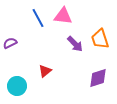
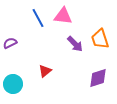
cyan circle: moved 4 px left, 2 px up
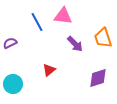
blue line: moved 1 px left, 4 px down
orange trapezoid: moved 3 px right, 1 px up
red triangle: moved 4 px right, 1 px up
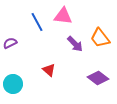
orange trapezoid: moved 3 px left; rotated 20 degrees counterclockwise
red triangle: rotated 40 degrees counterclockwise
purple diamond: rotated 55 degrees clockwise
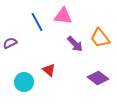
cyan circle: moved 11 px right, 2 px up
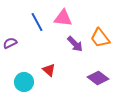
pink triangle: moved 2 px down
